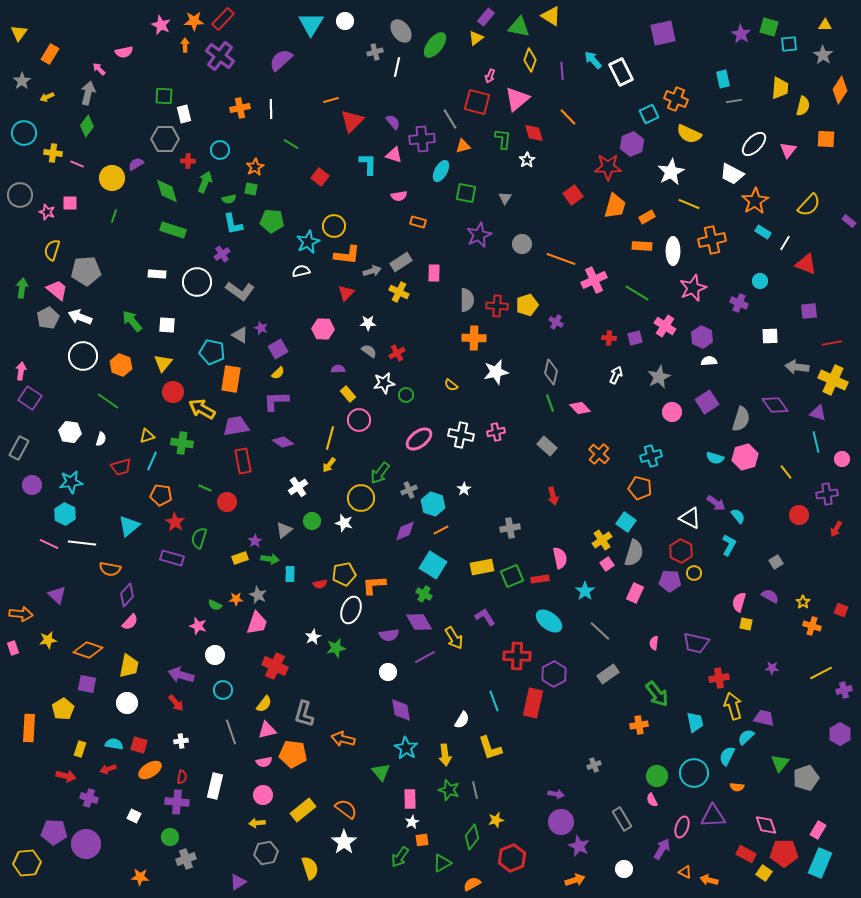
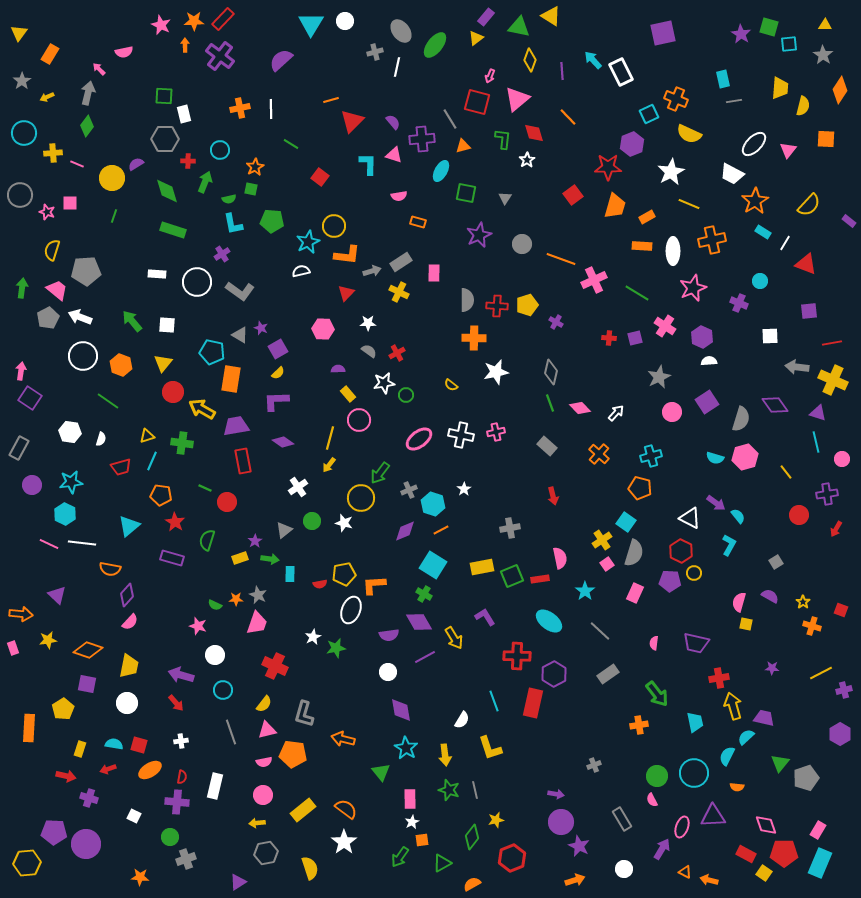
yellow cross at (53, 153): rotated 12 degrees counterclockwise
white arrow at (616, 375): moved 38 px down; rotated 18 degrees clockwise
green semicircle at (199, 538): moved 8 px right, 2 px down
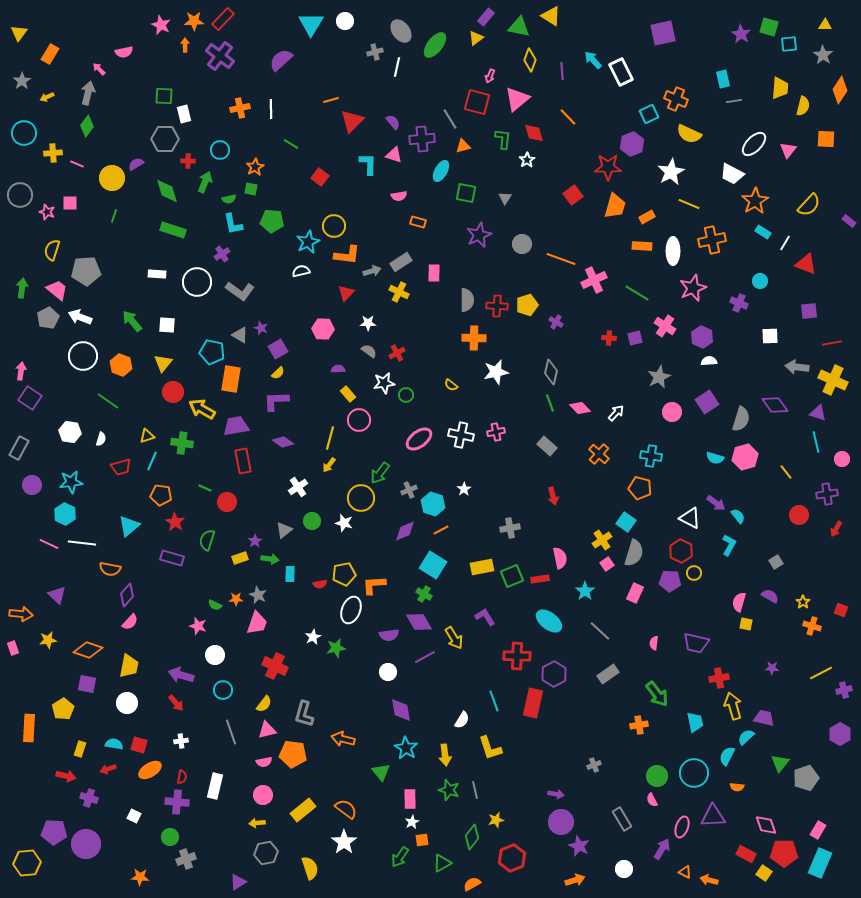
cyan cross at (651, 456): rotated 25 degrees clockwise
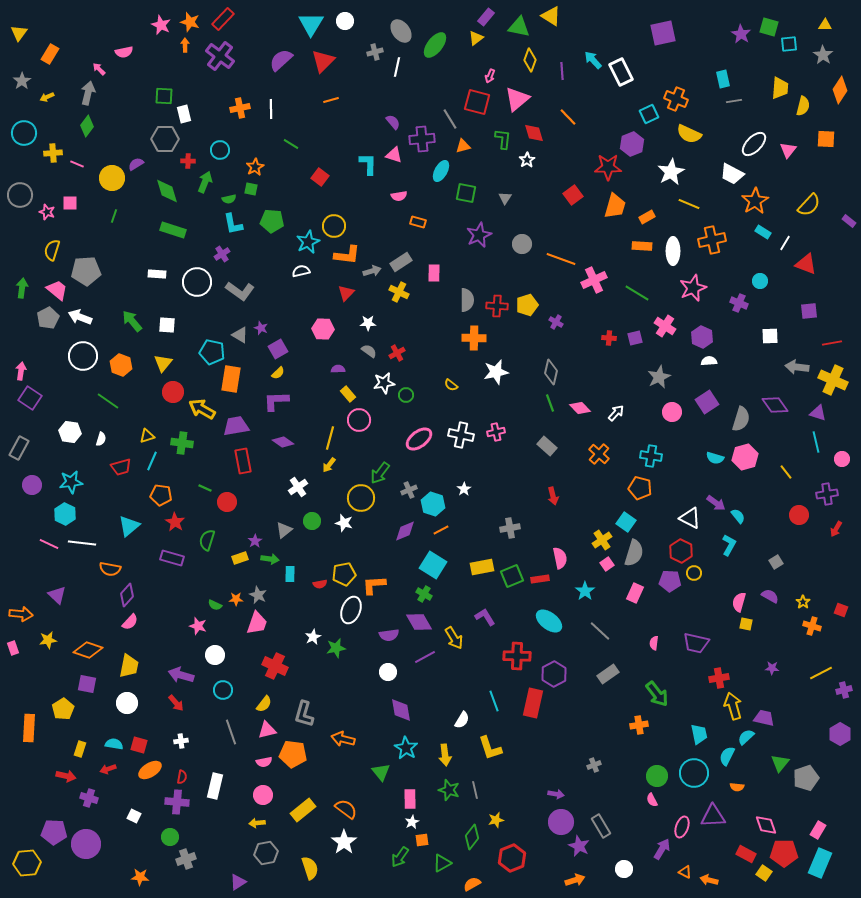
orange star at (194, 21): moved 4 px left, 1 px down; rotated 18 degrees clockwise
red triangle at (352, 121): moved 29 px left, 60 px up
cyan trapezoid at (695, 722): moved 4 px right, 12 px down
gray rectangle at (622, 819): moved 21 px left, 7 px down
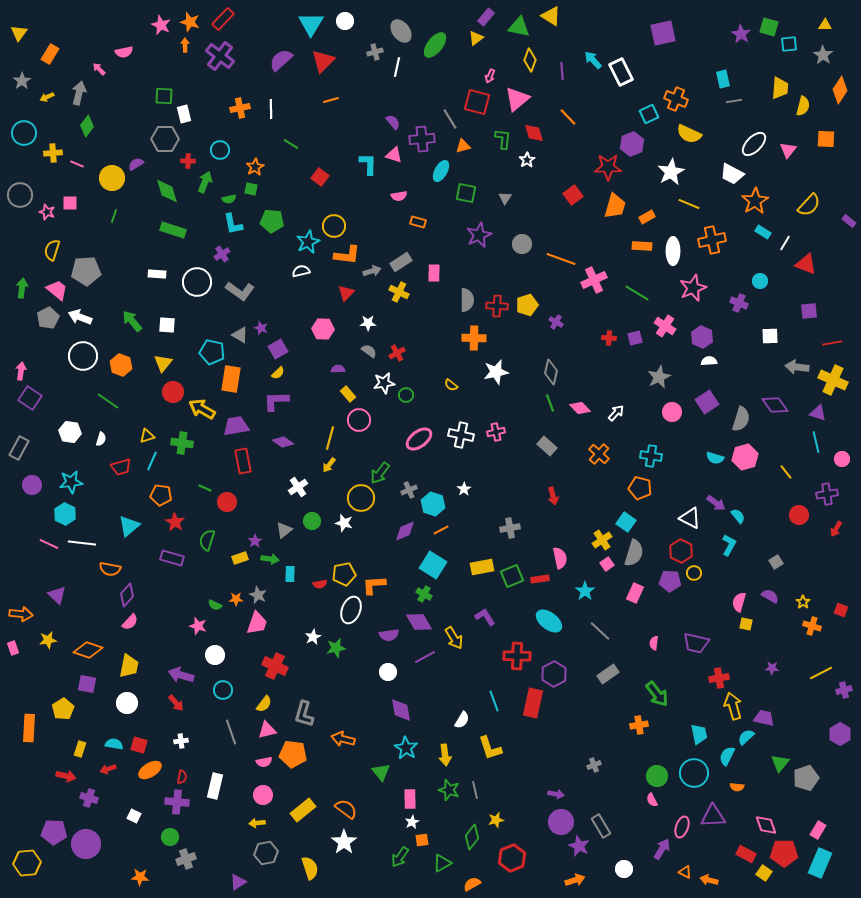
gray arrow at (88, 93): moved 9 px left
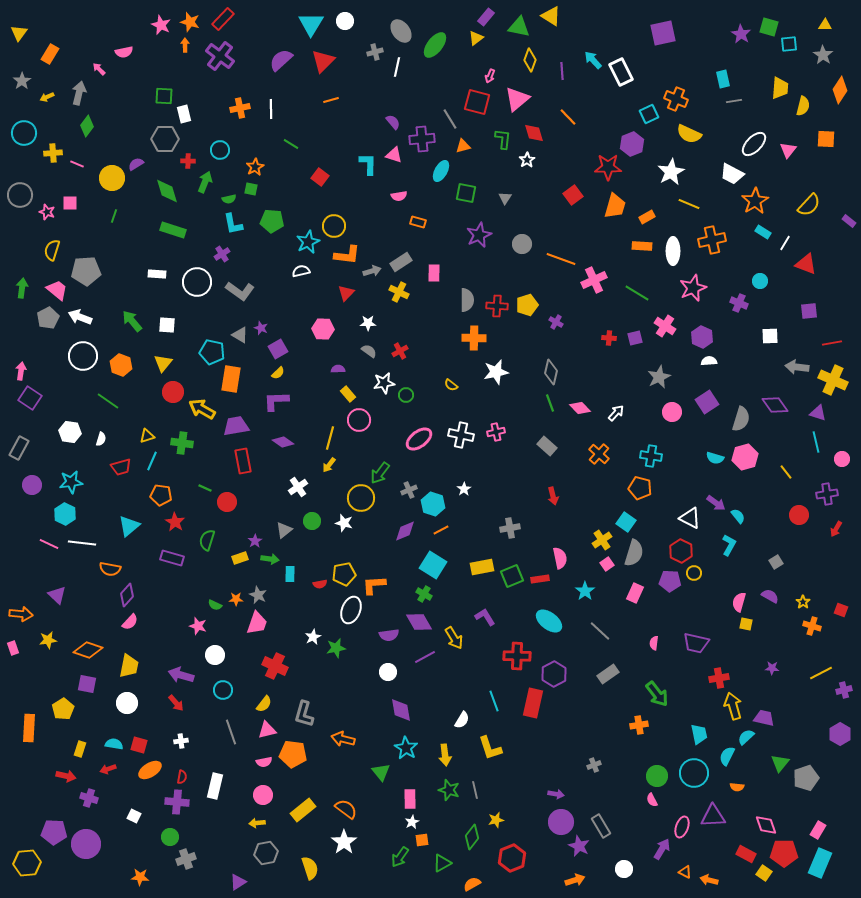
red cross at (397, 353): moved 3 px right, 2 px up
